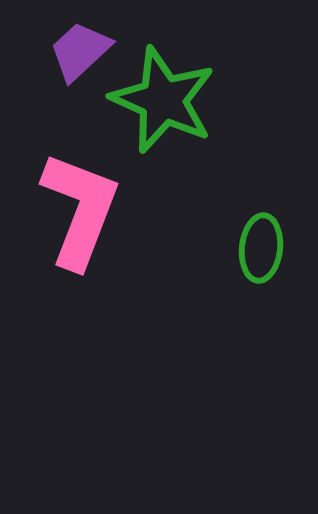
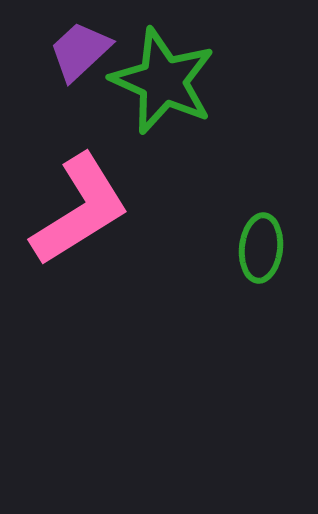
green star: moved 19 px up
pink L-shape: rotated 37 degrees clockwise
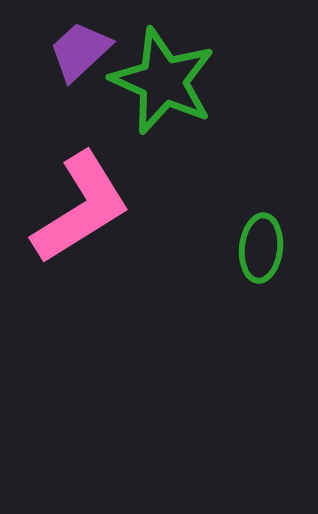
pink L-shape: moved 1 px right, 2 px up
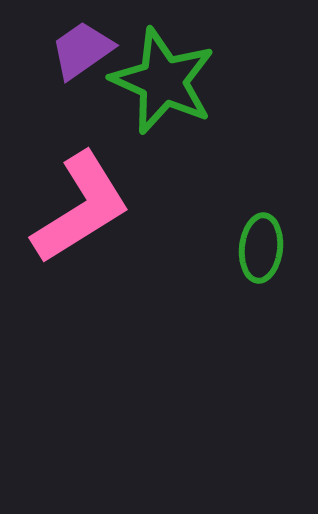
purple trapezoid: moved 2 px right, 1 px up; rotated 8 degrees clockwise
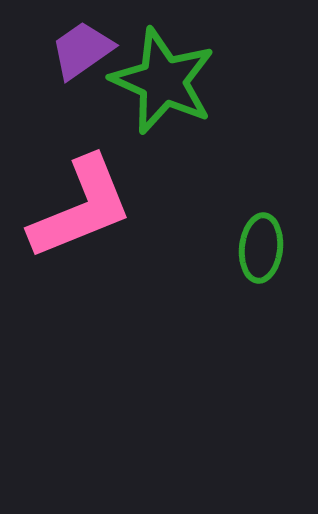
pink L-shape: rotated 10 degrees clockwise
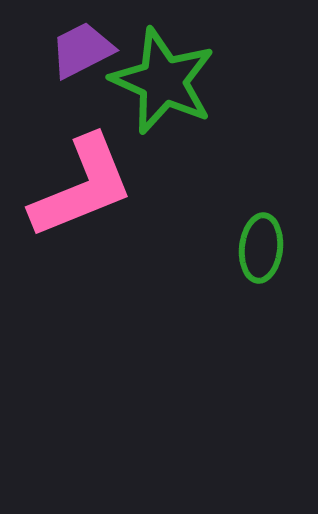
purple trapezoid: rotated 8 degrees clockwise
pink L-shape: moved 1 px right, 21 px up
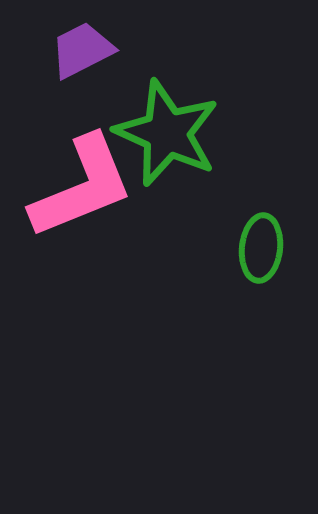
green star: moved 4 px right, 52 px down
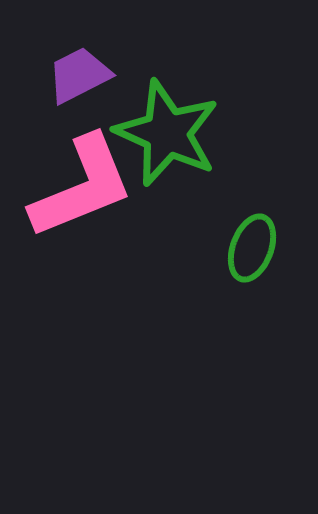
purple trapezoid: moved 3 px left, 25 px down
green ellipse: moved 9 px left; rotated 14 degrees clockwise
